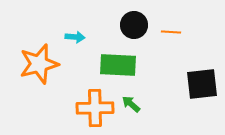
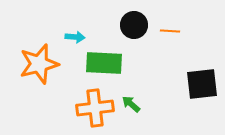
orange line: moved 1 px left, 1 px up
green rectangle: moved 14 px left, 2 px up
orange cross: rotated 6 degrees counterclockwise
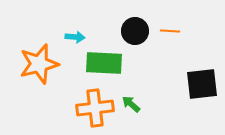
black circle: moved 1 px right, 6 px down
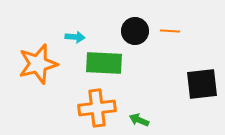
orange star: moved 1 px left
green arrow: moved 8 px right, 16 px down; rotated 18 degrees counterclockwise
orange cross: moved 2 px right
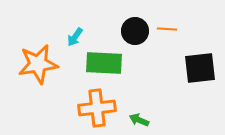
orange line: moved 3 px left, 2 px up
cyan arrow: rotated 120 degrees clockwise
orange star: rotated 6 degrees clockwise
black square: moved 2 px left, 16 px up
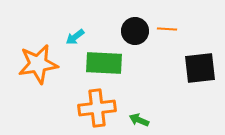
cyan arrow: rotated 18 degrees clockwise
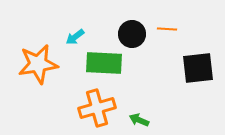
black circle: moved 3 px left, 3 px down
black square: moved 2 px left
orange cross: rotated 9 degrees counterclockwise
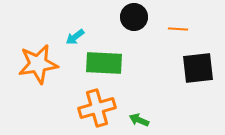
orange line: moved 11 px right
black circle: moved 2 px right, 17 px up
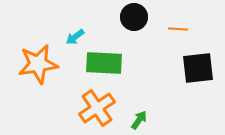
orange cross: rotated 18 degrees counterclockwise
green arrow: rotated 102 degrees clockwise
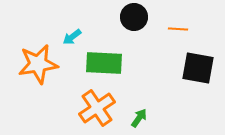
cyan arrow: moved 3 px left
black square: rotated 16 degrees clockwise
green arrow: moved 2 px up
